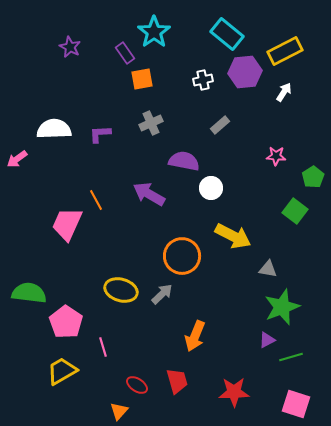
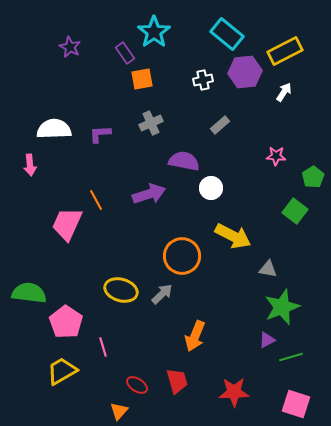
pink arrow: moved 13 px right, 6 px down; rotated 60 degrees counterclockwise
purple arrow: rotated 132 degrees clockwise
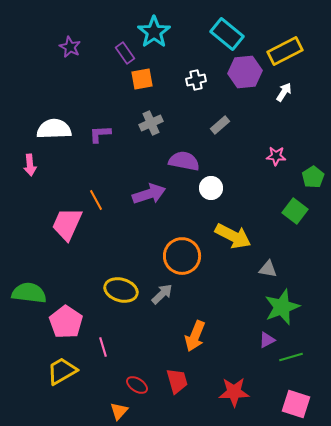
white cross: moved 7 px left
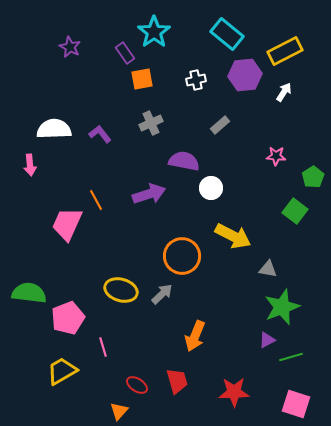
purple hexagon: moved 3 px down
purple L-shape: rotated 55 degrees clockwise
pink pentagon: moved 2 px right, 4 px up; rotated 16 degrees clockwise
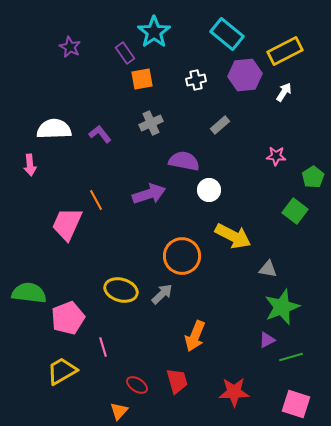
white circle: moved 2 px left, 2 px down
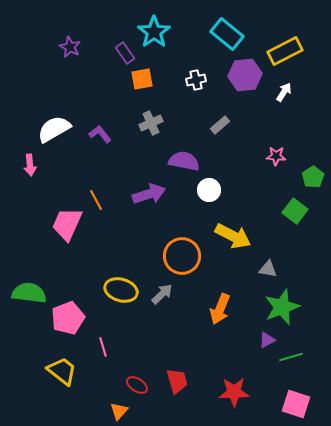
white semicircle: rotated 28 degrees counterclockwise
orange arrow: moved 25 px right, 27 px up
yellow trapezoid: rotated 68 degrees clockwise
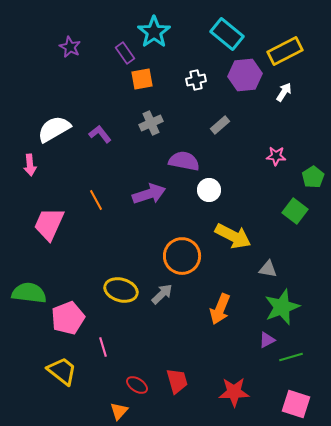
pink trapezoid: moved 18 px left
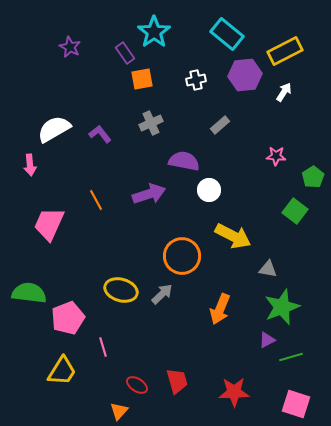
yellow trapezoid: rotated 84 degrees clockwise
